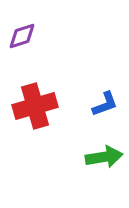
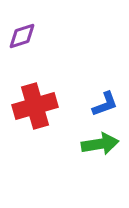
green arrow: moved 4 px left, 13 px up
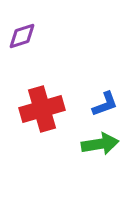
red cross: moved 7 px right, 3 px down
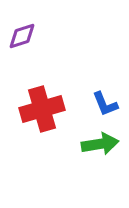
blue L-shape: rotated 88 degrees clockwise
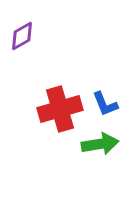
purple diamond: rotated 12 degrees counterclockwise
red cross: moved 18 px right
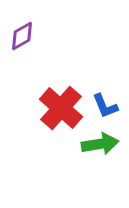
blue L-shape: moved 2 px down
red cross: moved 1 px right, 1 px up; rotated 33 degrees counterclockwise
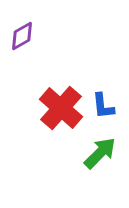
blue L-shape: moved 2 px left; rotated 16 degrees clockwise
green arrow: moved 9 px down; rotated 36 degrees counterclockwise
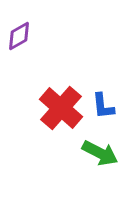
purple diamond: moved 3 px left
green arrow: rotated 72 degrees clockwise
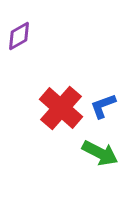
blue L-shape: rotated 76 degrees clockwise
